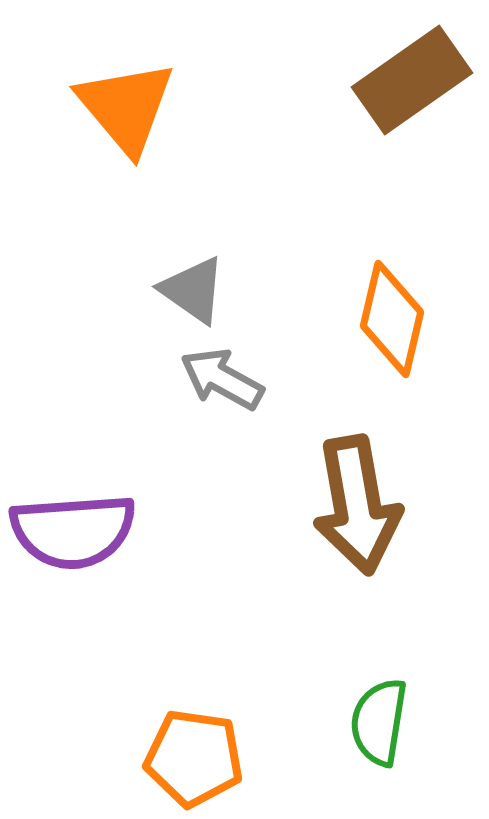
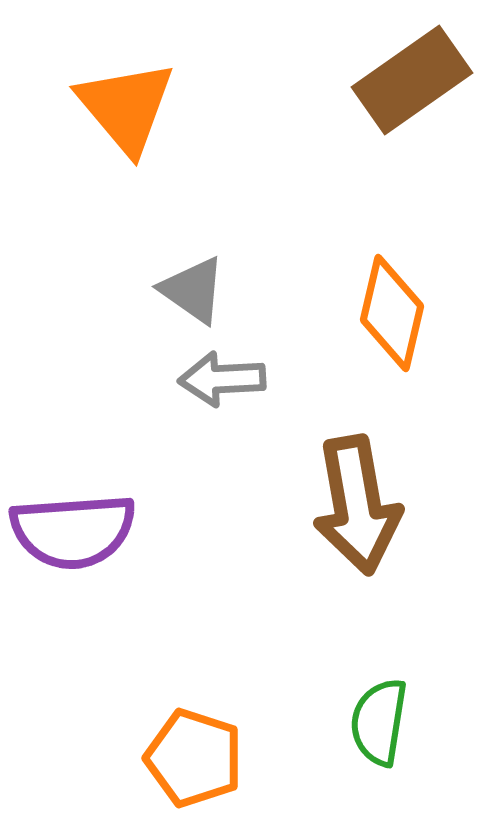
orange diamond: moved 6 px up
gray arrow: rotated 32 degrees counterclockwise
orange pentagon: rotated 10 degrees clockwise
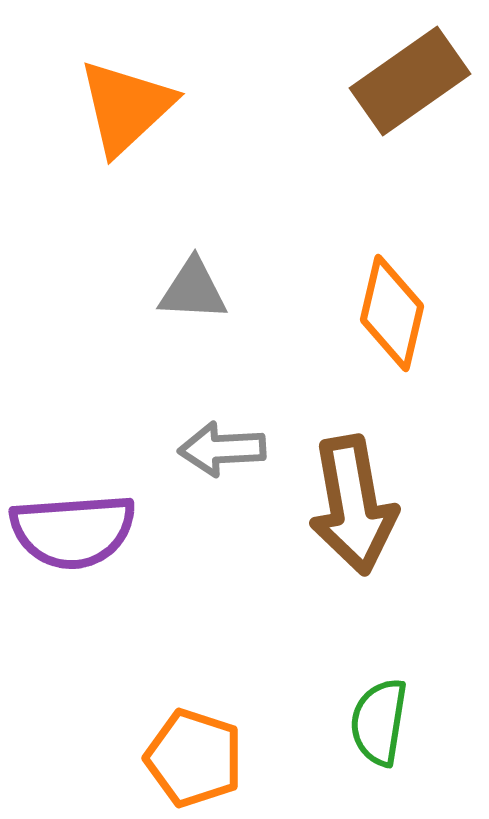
brown rectangle: moved 2 px left, 1 px down
orange triangle: rotated 27 degrees clockwise
gray triangle: rotated 32 degrees counterclockwise
gray arrow: moved 70 px down
brown arrow: moved 4 px left
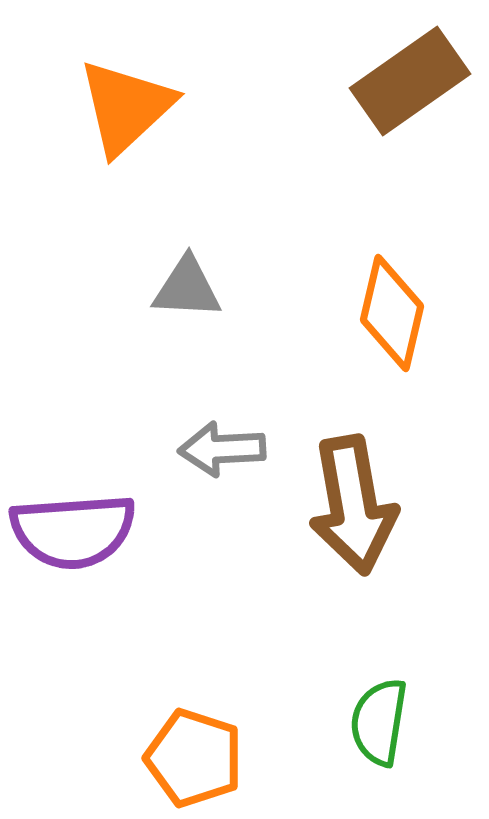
gray triangle: moved 6 px left, 2 px up
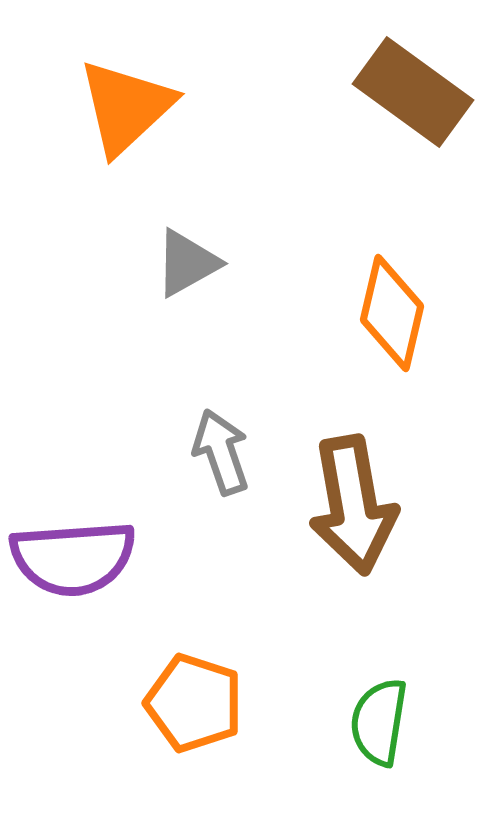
brown rectangle: moved 3 px right, 11 px down; rotated 71 degrees clockwise
gray triangle: moved 25 px up; rotated 32 degrees counterclockwise
gray arrow: moved 1 px left, 3 px down; rotated 74 degrees clockwise
purple semicircle: moved 27 px down
orange pentagon: moved 55 px up
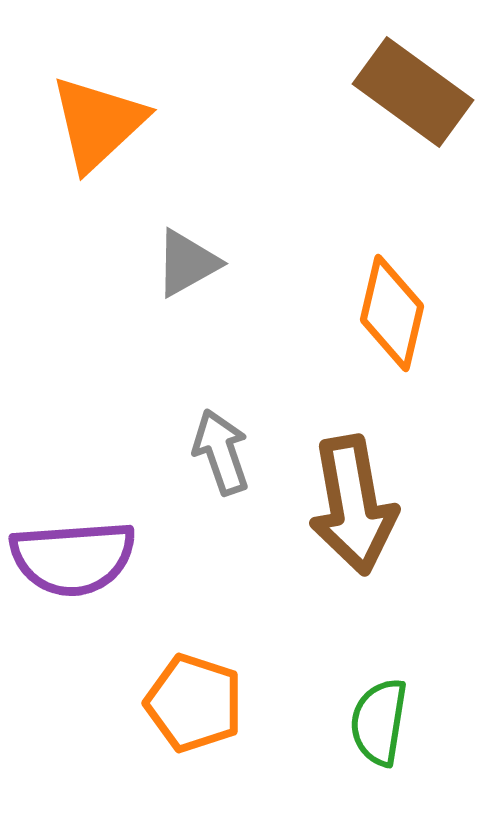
orange triangle: moved 28 px left, 16 px down
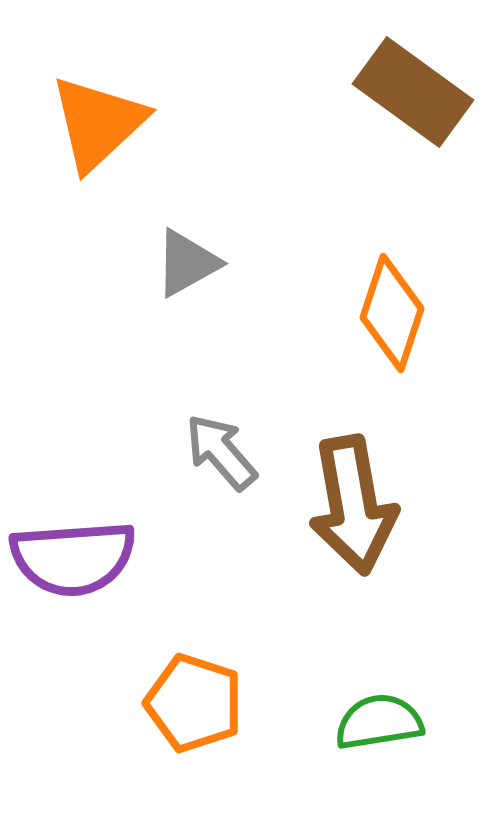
orange diamond: rotated 5 degrees clockwise
gray arrow: rotated 22 degrees counterclockwise
green semicircle: rotated 72 degrees clockwise
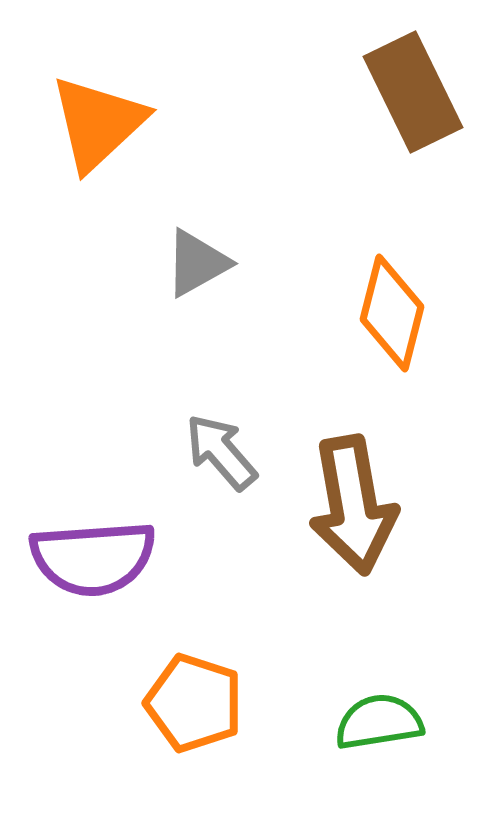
brown rectangle: rotated 28 degrees clockwise
gray triangle: moved 10 px right
orange diamond: rotated 4 degrees counterclockwise
purple semicircle: moved 20 px right
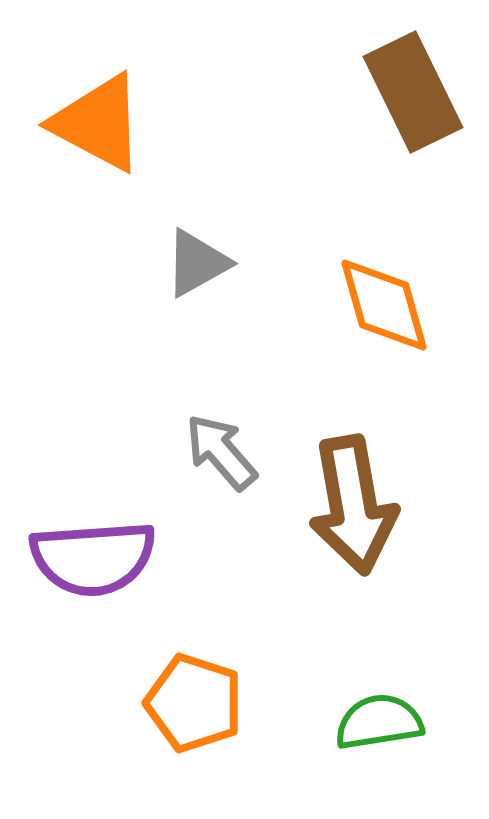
orange triangle: rotated 49 degrees counterclockwise
orange diamond: moved 8 px left, 8 px up; rotated 30 degrees counterclockwise
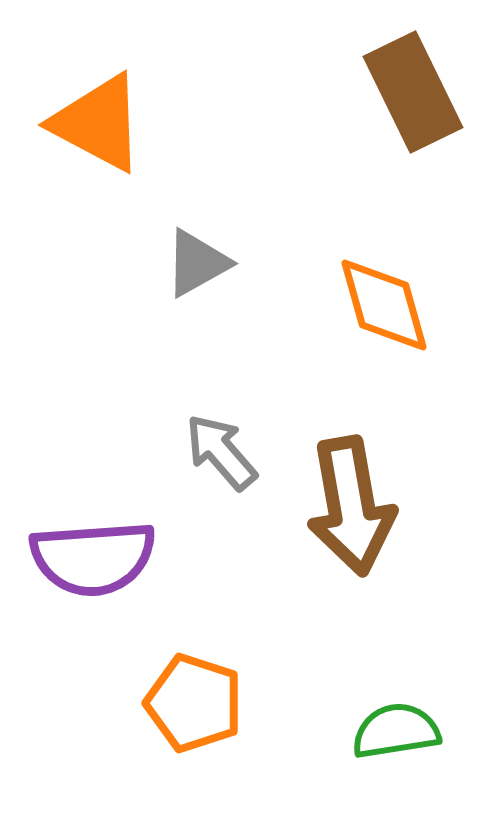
brown arrow: moved 2 px left, 1 px down
green semicircle: moved 17 px right, 9 px down
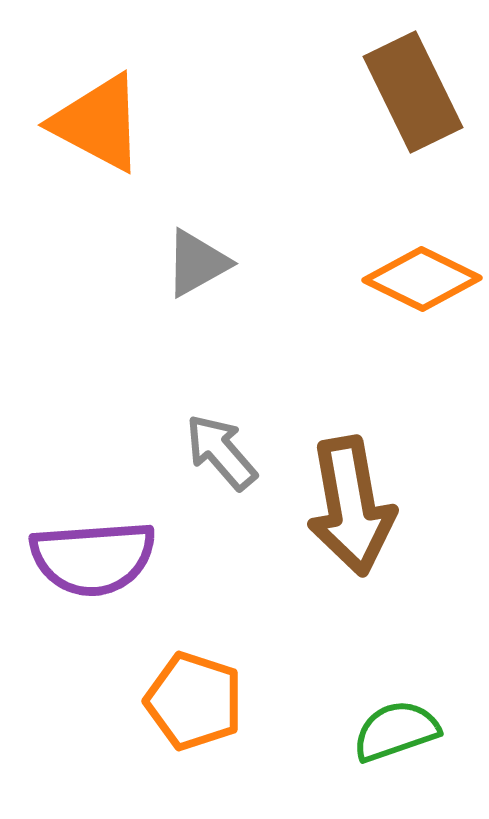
orange diamond: moved 38 px right, 26 px up; rotated 48 degrees counterclockwise
orange pentagon: moved 2 px up
green semicircle: rotated 10 degrees counterclockwise
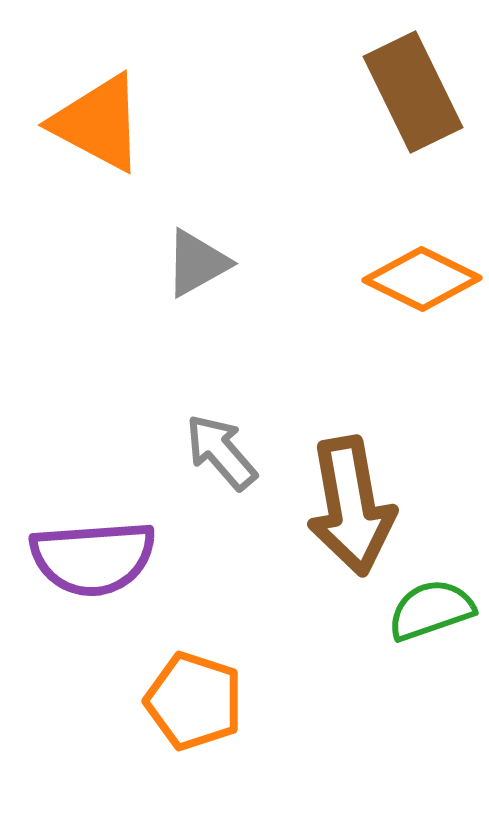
green semicircle: moved 35 px right, 121 px up
